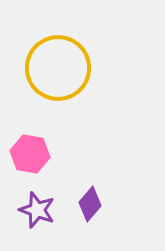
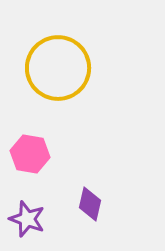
purple diamond: rotated 28 degrees counterclockwise
purple star: moved 10 px left, 9 px down
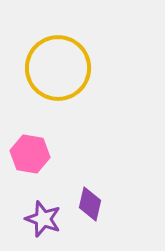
purple star: moved 16 px right
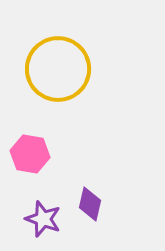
yellow circle: moved 1 px down
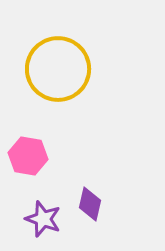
pink hexagon: moved 2 px left, 2 px down
